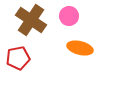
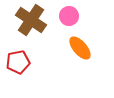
orange ellipse: rotated 35 degrees clockwise
red pentagon: moved 4 px down
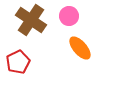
red pentagon: rotated 15 degrees counterclockwise
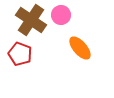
pink circle: moved 8 px left, 1 px up
red pentagon: moved 2 px right, 8 px up; rotated 25 degrees counterclockwise
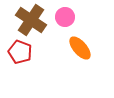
pink circle: moved 4 px right, 2 px down
red pentagon: moved 2 px up
